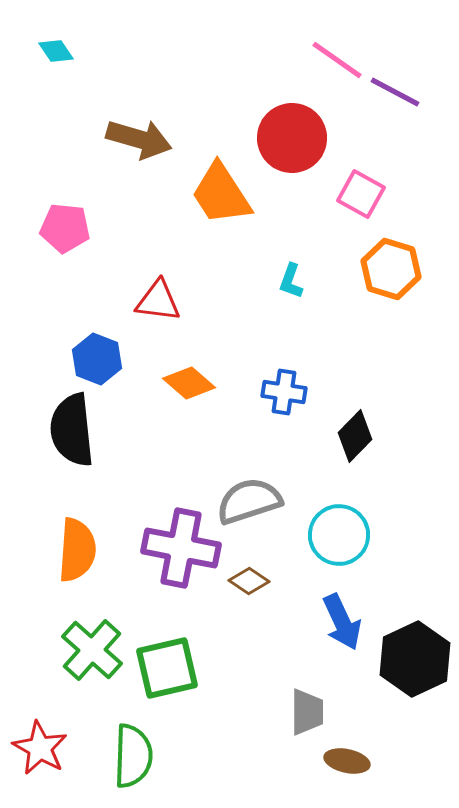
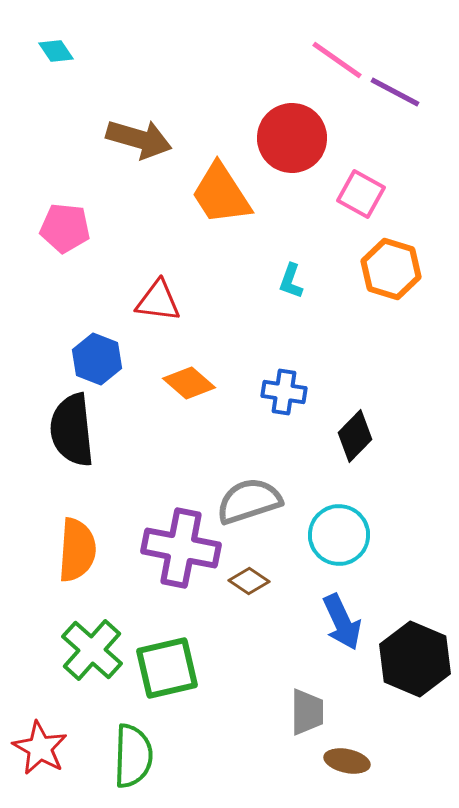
black hexagon: rotated 12 degrees counterclockwise
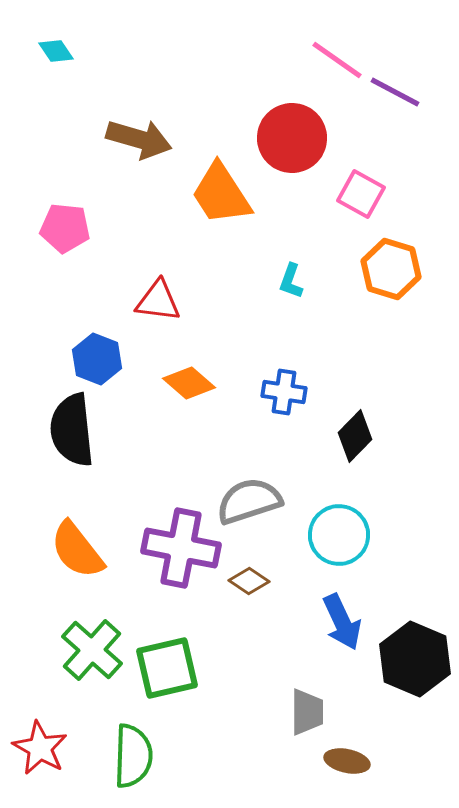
orange semicircle: rotated 138 degrees clockwise
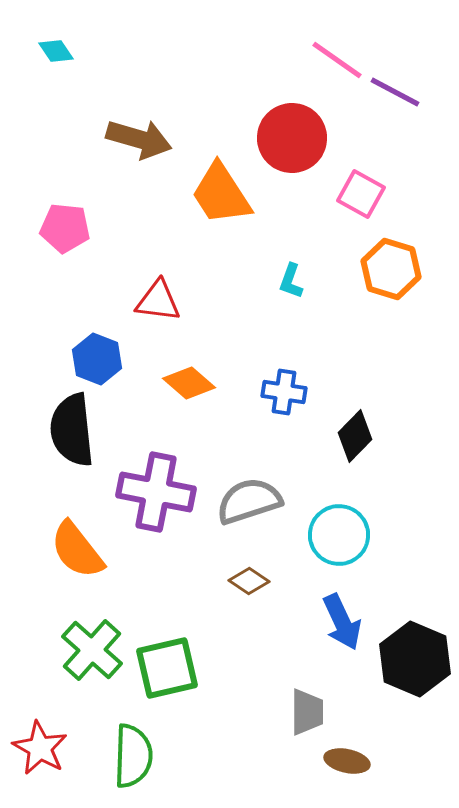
purple cross: moved 25 px left, 56 px up
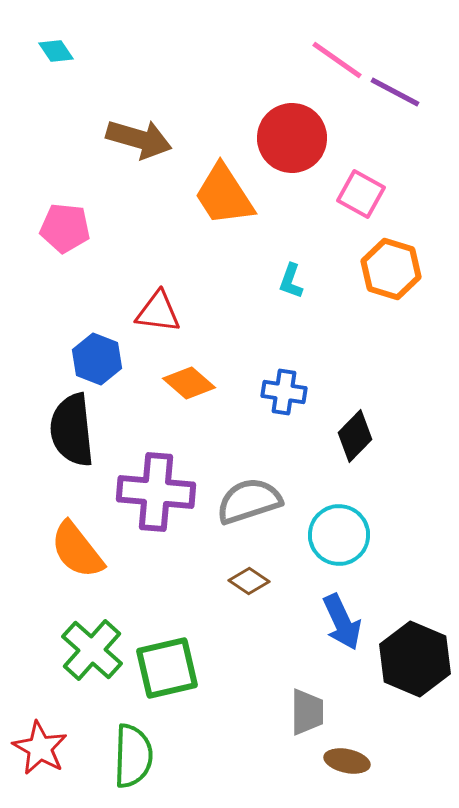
orange trapezoid: moved 3 px right, 1 px down
red triangle: moved 11 px down
purple cross: rotated 6 degrees counterclockwise
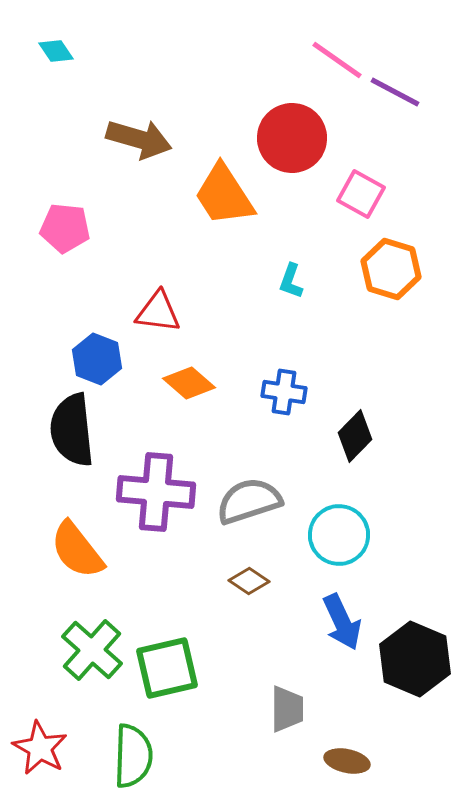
gray trapezoid: moved 20 px left, 3 px up
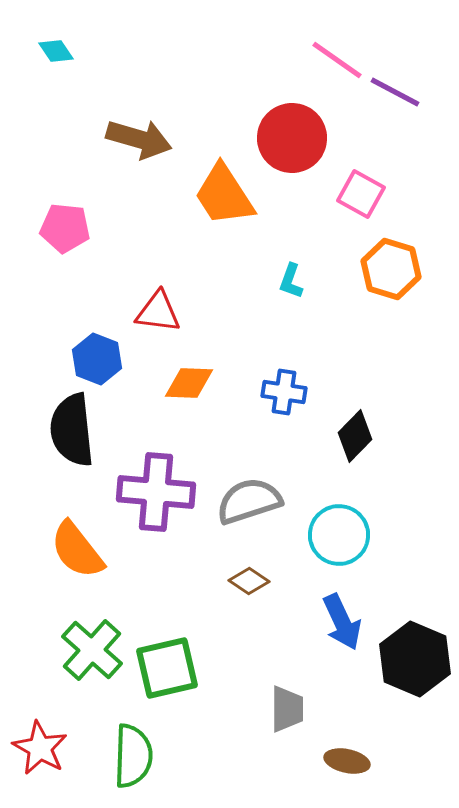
orange diamond: rotated 39 degrees counterclockwise
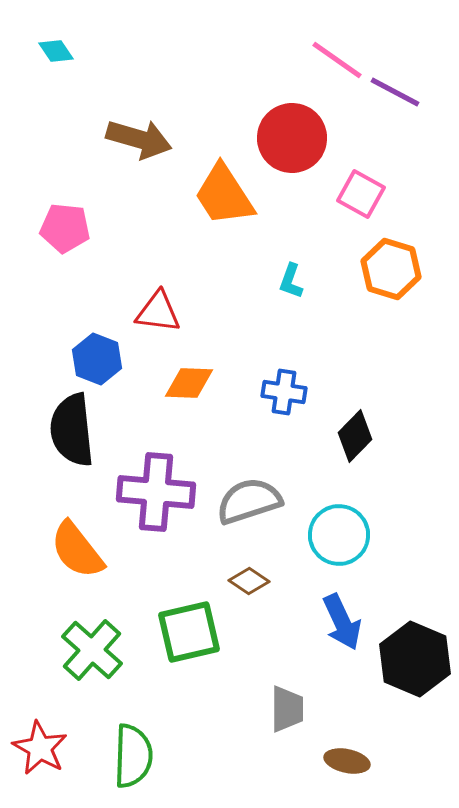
green square: moved 22 px right, 36 px up
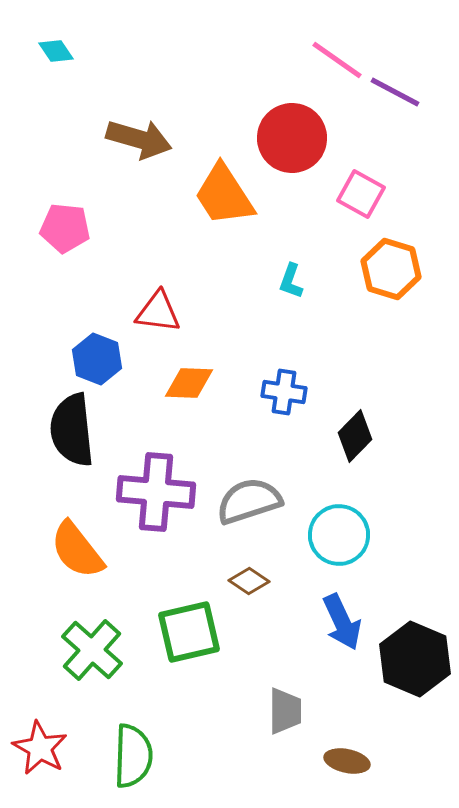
gray trapezoid: moved 2 px left, 2 px down
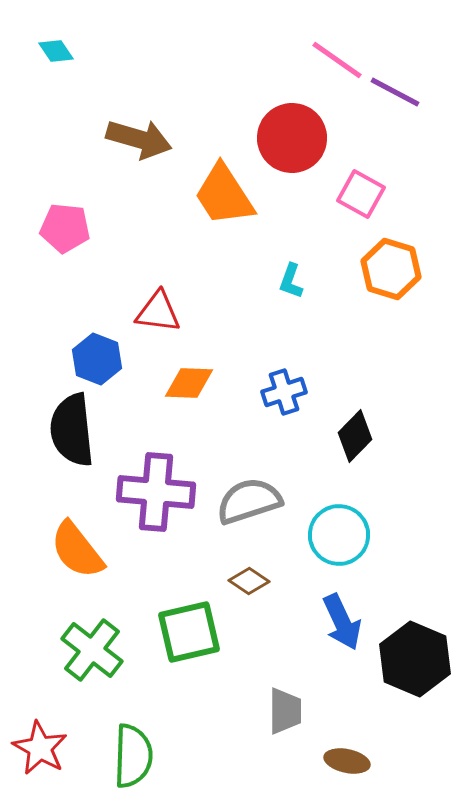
blue cross: rotated 27 degrees counterclockwise
green cross: rotated 4 degrees counterclockwise
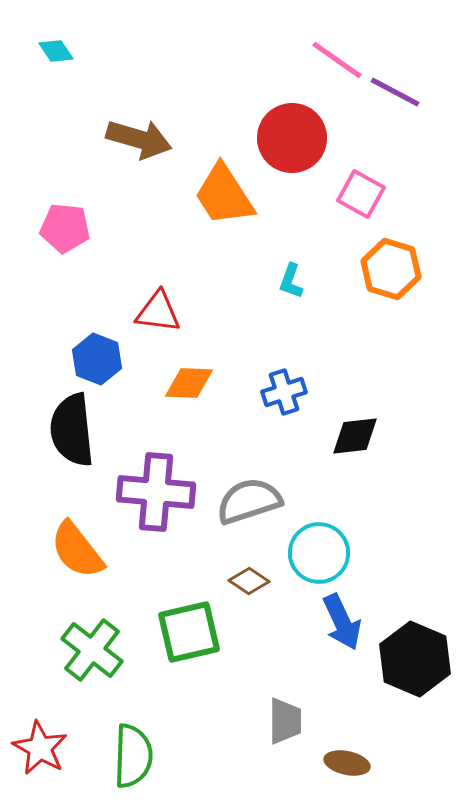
black diamond: rotated 39 degrees clockwise
cyan circle: moved 20 px left, 18 px down
gray trapezoid: moved 10 px down
brown ellipse: moved 2 px down
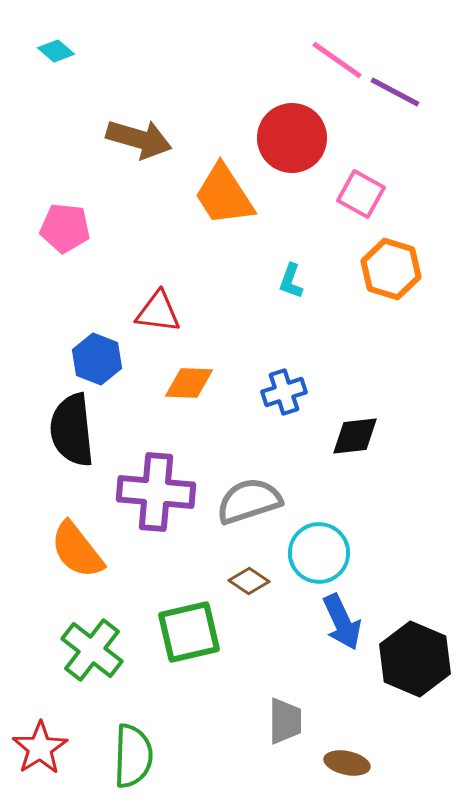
cyan diamond: rotated 15 degrees counterclockwise
red star: rotated 10 degrees clockwise
